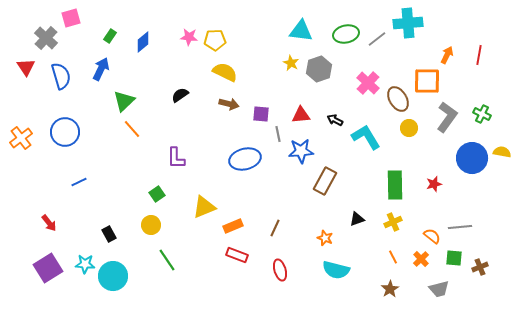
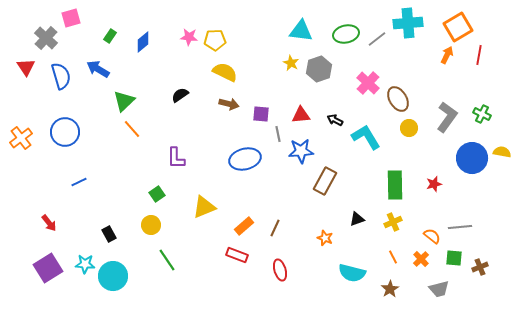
blue arrow at (101, 69): moved 3 px left; rotated 85 degrees counterclockwise
orange square at (427, 81): moved 31 px right, 54 px up; rotated 32 degrees counterclockwise
orange rectangle at (233, 226): moved 11 px right; rotated 18 degrees counterclockwise
cyan semicircle at (336, 270): moved 16 px right, 3 px down
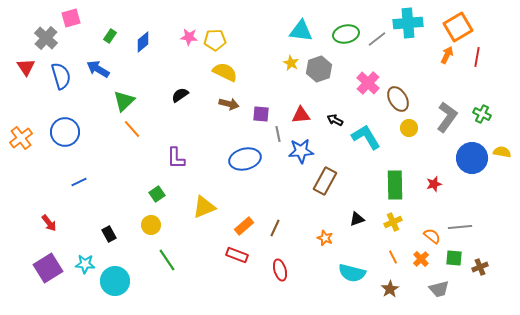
red line at (479, 55): moved 2 px left, 2 px down
cyan circle at (113, 276): moved 2 px right, 5 px down
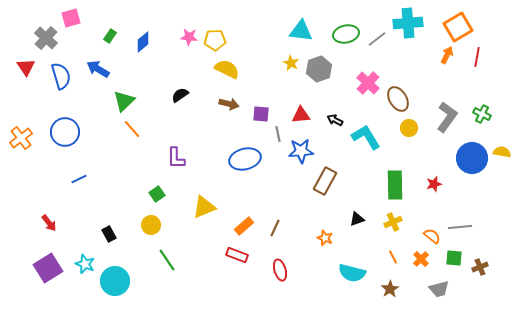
yellow semicircle at (225, 72): moved 2 px right, 3 px up
blue line at (79, 182): moved 3 px up
cyan star at (85, 264): rotated 18 degrees clockwise
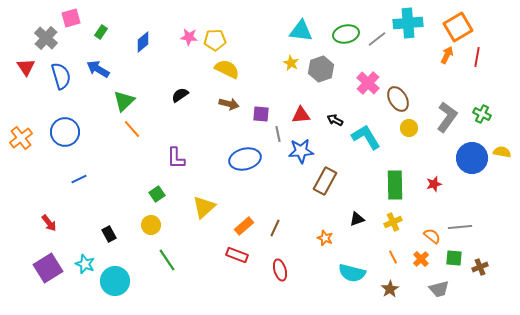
green rectangle at (110, 36): moved 9 px left, 4 px up
gray hexagon at (319, 69): moved 2 px right
yellow triangle at (204, 207): rotated 20 degrees counterclockwise
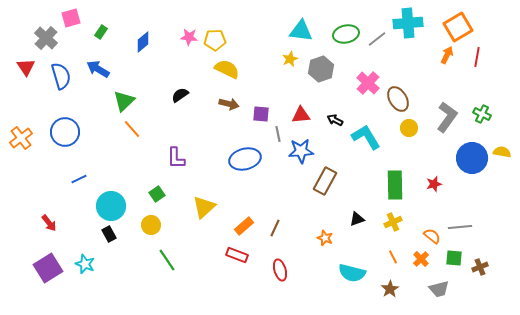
yellow star at (291, 63): moved 1 px left, 4 px up; rotated 21 degrees clockwise
cyan circle at (115, 281): moved 4 px left, 75 px up
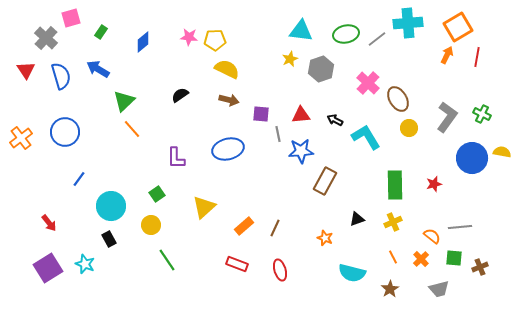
red triangle at (26, 67): moved 3 px down
brown arrow at (229, 104): moved 4 px up
blue ellipse at (245, 159): moved 17 px left, 10 px up
blue line at (79, 179): rotated 28 degrees counterclockwise
black rectangle at (109, 234): moved 5 px down
red rectangle at (237, 255): moved 9 px down
